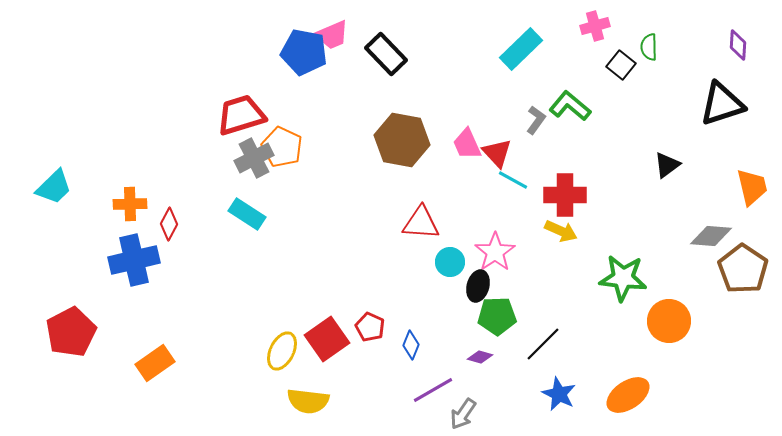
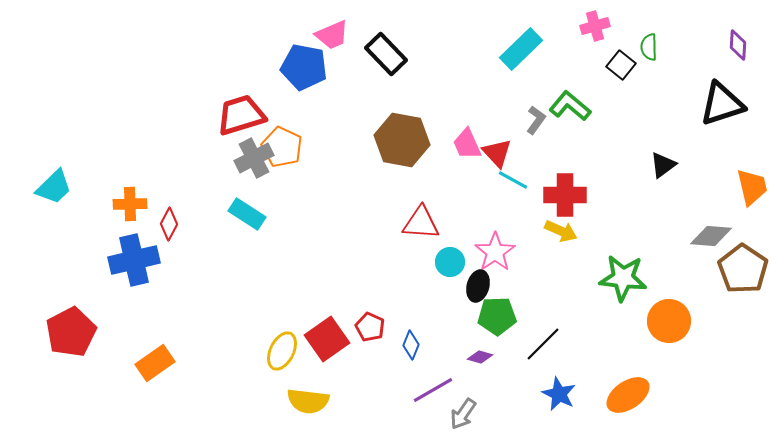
blue pentagon at (304, 52): moved 15 px down
black triangle at (667, 165): moved 4 px left
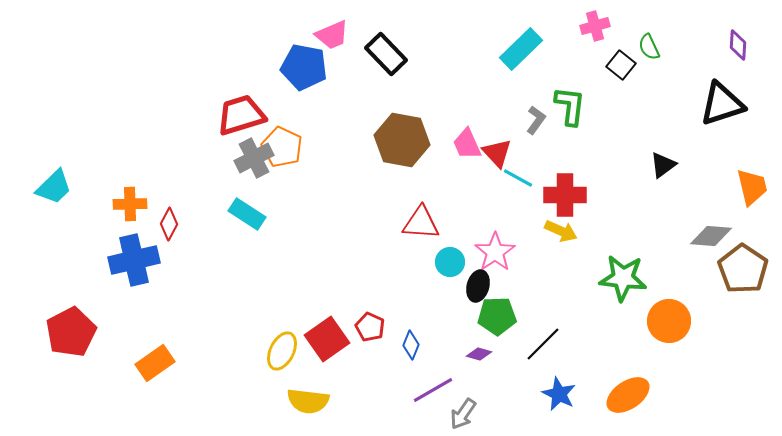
green semicircle at (649, 47): rotated 24 degrees counterclockwise
green L-shape at (570, 106): rotated 57 degrees clockwise
cyan line at (513, 180): moved 5 px right, 2 px up
purple diamond at (480, 357): moved 1 px left, 3 px up
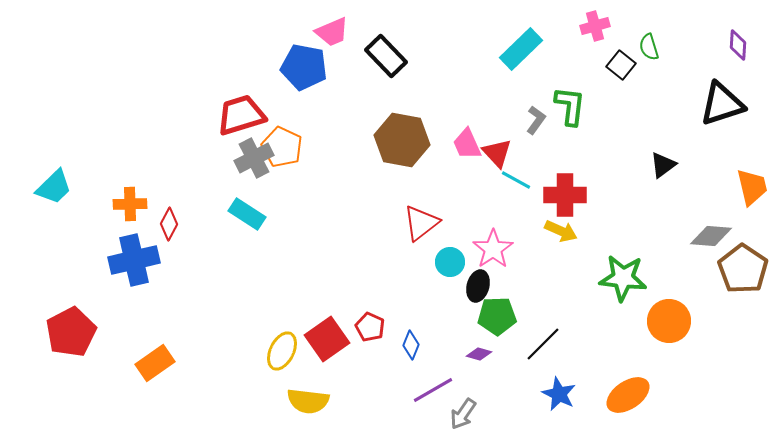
pink trapezoid at (332, 35): moved 3 px up
green semicircle at (649, 47): rotated 8 degrees clockwise
black rectangle at (386, 54): moved 2 px down
cyan line at (518, 178): moved 2 px left, 2 px down
red triangle at (421, 223): rotated 42 degrees counterclockwise
pink star at (495, 252): moved 2 px left, 3 px up
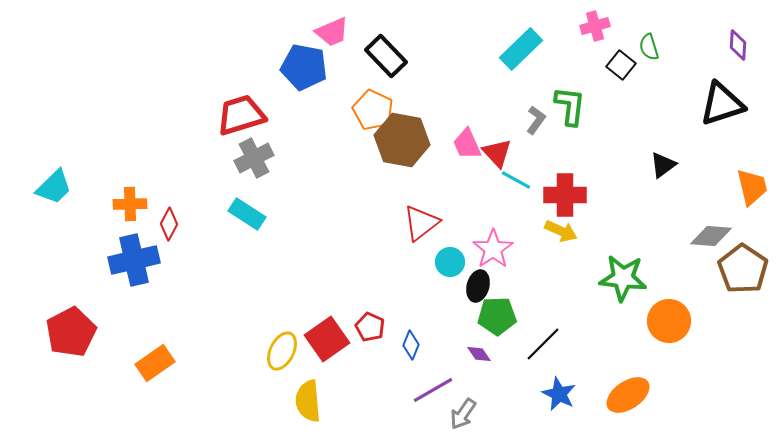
orange pentagon at (282, 147): moved 91 px right, 37 px up
purple diamond at (479, 354): rotated 40 degrees clockwise
yellow semicircle at (308, 401): rotated 78 degrees clockwise
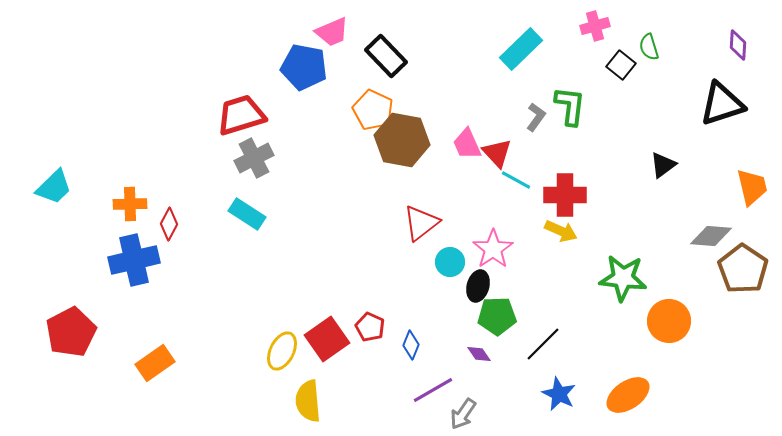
gray L-shape at (536, 120): moved 3 px up
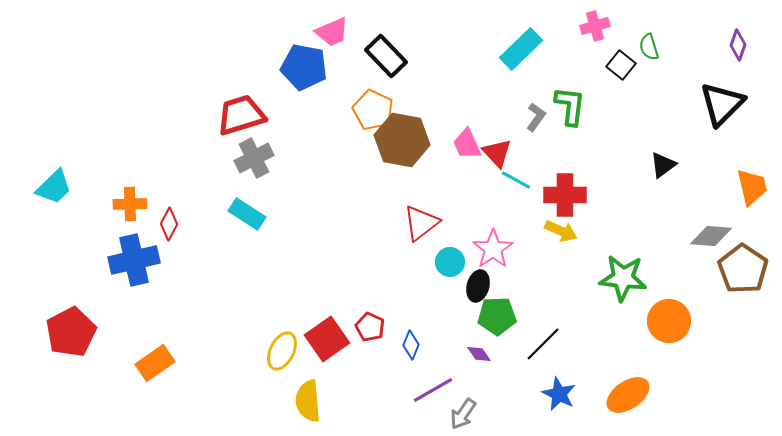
purple diamond at (738, 45): rotated 16 degrees clockwise
black triangle at (722, 104): rotated 27 degrees counterclockwise
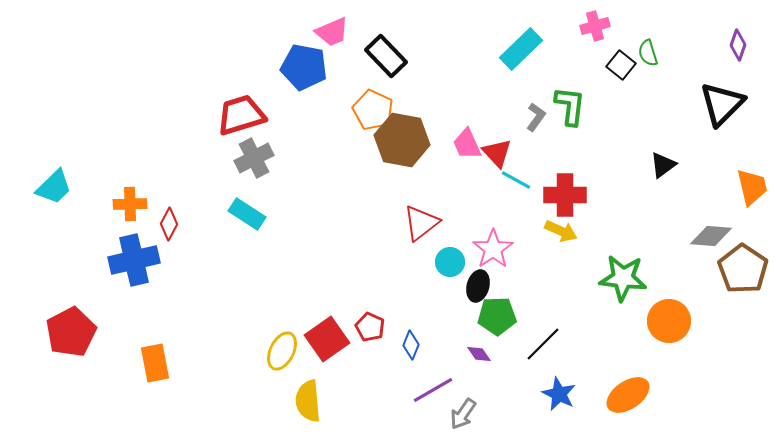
green semicircle at (649, 47): moved 1 px left, 6 px down
orange rectangle at (155, 363): rotated 66 degrees counterclockwise
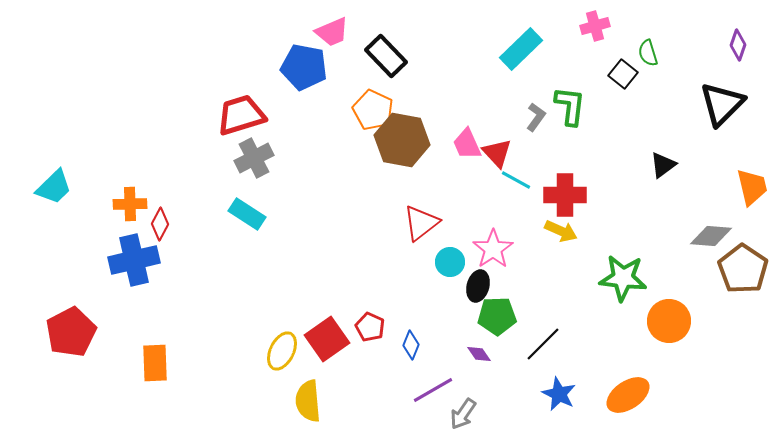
black square at (621, 65): moved 2 px right, 9 px down
red diamond at (169, 224): moved 9 px left
orange rectangle at (155, 363): rotated 9 degrees clockwise
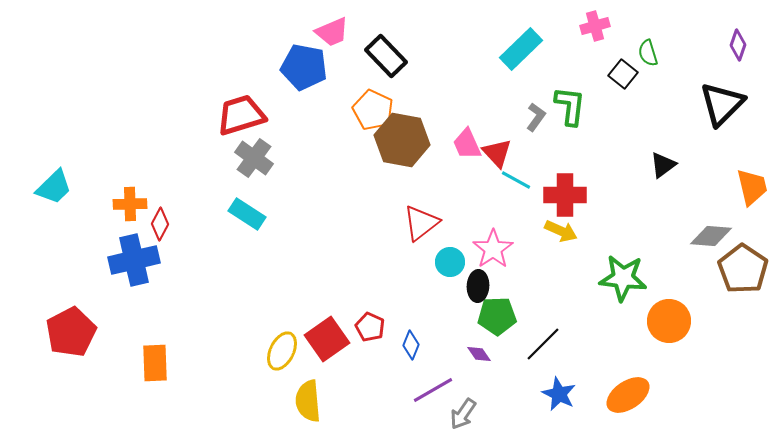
gray cross at (254, 158): rotated 27 degrees counterclockwise
black ellipse at (478, 286): rotated 12 degrees counterclockwise
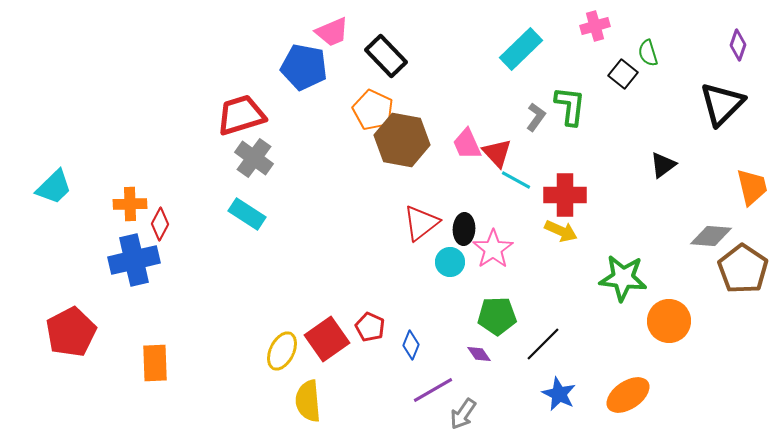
black ellipse at (478, 286): moved 14 px left, 57 px up
